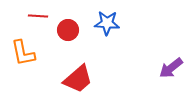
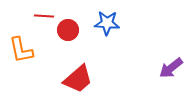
red line: moved 6 px right
orange L-shape: moved 2 px left, 3 px up
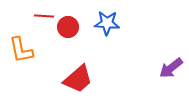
red circle: moved 3 px up
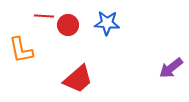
red circle: moved 2 px up
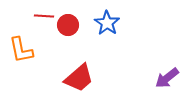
blue star: rotated 30 degrees clockwise
purple arrow: moved 4 px left, 10 px down
red trapezoid: moved 1 px right, 1 px up
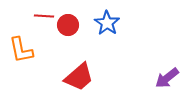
red trapezoid: moved 1 px up
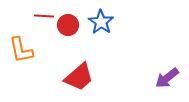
blue star: moved 6 px left, 1 px up
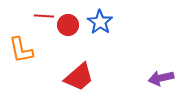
blue star: moved 1 px left
purple arrow: moved 6 px left; rotated 25 degrees clockwise
